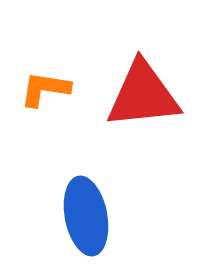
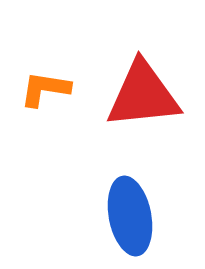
blue ellipse: moved 44 px right
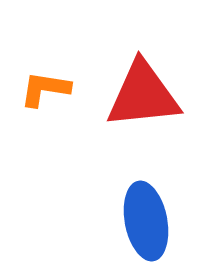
blue ellipse: moved 16 px right, 5 px down
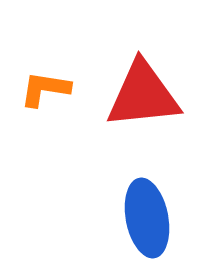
blue ellipse: moved 1 px right, 3 px up
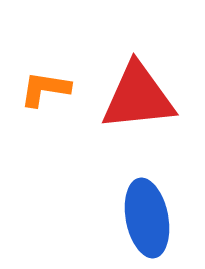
red triangle: moved 5 px left, 2 px down
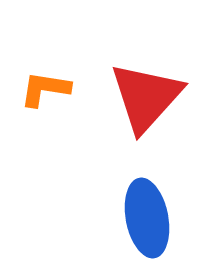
red triangle: moved 8 px right; rotated 42 degrees counterclockwise
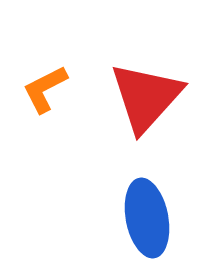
orange L-shape: rotated 36 degrees counterclockwise
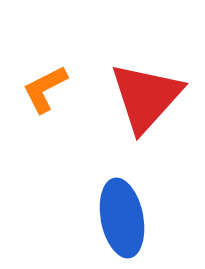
blue ellipse: moved 25 px left
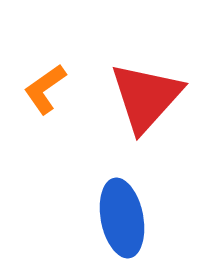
orange L-shape: rotated 8 degrees counterclockwise
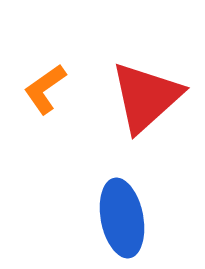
red triangle: rotated 6 degrees clockwise
